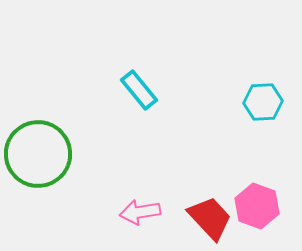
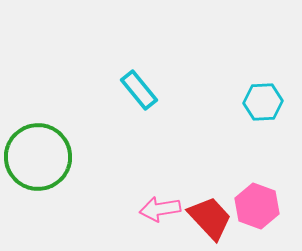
green circle: moved 3 px down
pink arrow: moved 20 px right, 3 px up
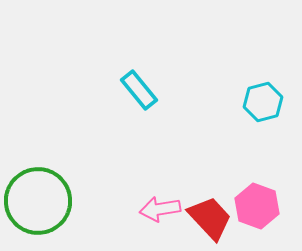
cyan hexagon: rotated 12 degrees counterclockwise
green circle: moved 44 px down
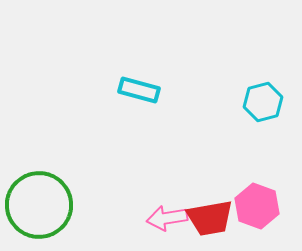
cyan rectangle: rotated 36 degrees counterclockwise
green circle: moved 1 px right, 4 px down
pink arrow: moved 7 px right, 9 px down
red trapezoid: rotated 123 degrees clockwise
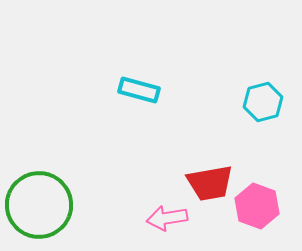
red trapezoid: moved 35 px up
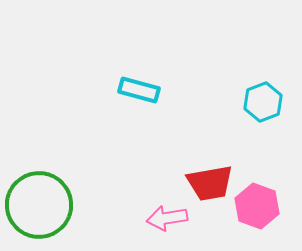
cyan hexagon: rotated 6 degrees counterclockwise
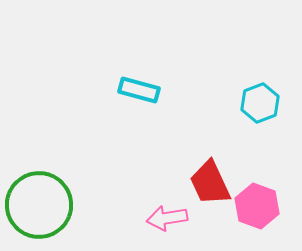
cyan hexagon: moved 3 px left, 1 px down
red trapezoid: rotated 75 degrees clockwise
